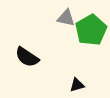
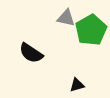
black semicircle: moved 4 px right, 4 px up
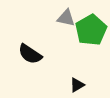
black semicircle: moved 1 px left, 1 px down
black triangle: rotated 14 degrees counterclockwise
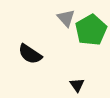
gray triangle: rotated 36 degrees clockwise
black triangle: rotated 35 degrees counterclockwise
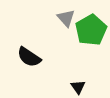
black semicircle: moved 1 px left, 3 px down
black triangle: moved 1 px right, 2 px down
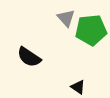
green pentagon: rotated 24 degrees clockwise
black triangle: rotated 21 degrees counterclockwise
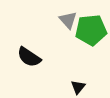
gray triangle: moved 2 px right, 2 px down
black triangle: rotated 35 degrees clockwise
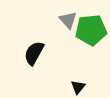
black semicircle: moved 5 px right, 4 px up; rotated 85 degrees clockwise
